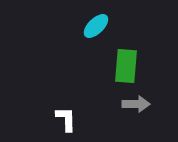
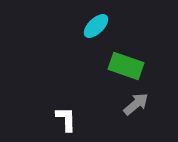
green rectangle: rotated 76 degrees counterclockwise
gray arrow: rotated 40 degrees counterclockwise
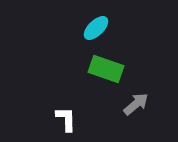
cyan ellipse: moved 2 px down
green rectangle: moved 20 px left, 3 px down
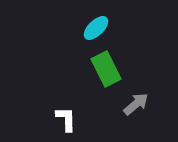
green rectangle: rotated 44 degrees clockwise
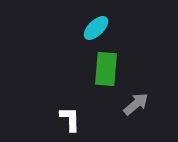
green rectangle: rotated 32 degrees clockwise
white L-shape: moved 4 px right
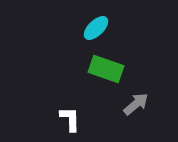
green rectangle: rotated 76 degrees counterclockwise
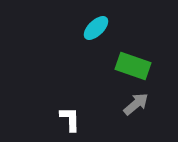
green rectangle: moved 27 px right, 3 px up
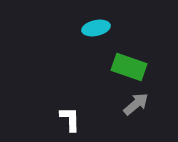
cyan ellipse: rotated 32 degrees clockwise
green rectangle: moved 4 px left, 1 px down
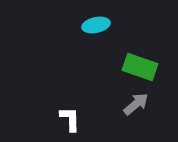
cyan ellipse: moved 3 px up
green rectangle: moved 11 px right
